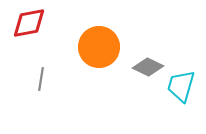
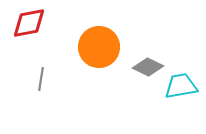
cyan trapezoid: rotated 64 degrees clockwise
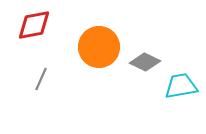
red diamond: moved 5 px right, 2 px down
gray diamond: moved 3 px left, 5 px up
gray line: rotated 15 degrees clockwise
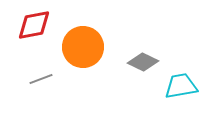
orange circle: moved 16 px left
gray diamond: moved 2 px left
gray line: rotated 45 degrees clockwise
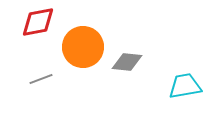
red diamond: moved 4 px right, 3 px up
gray diamond: moved 16 px left; rotated 20 degrees counterclockwise
cyan trapezoid: moved 4 px right
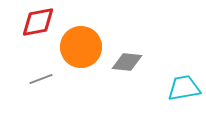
orange circle: moved 2 px left
cyan trapezoid: moved 1 px left, 2 px down
